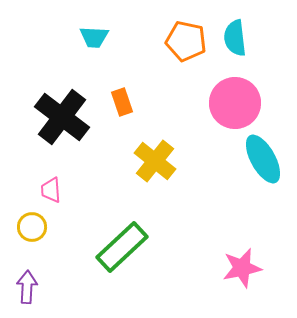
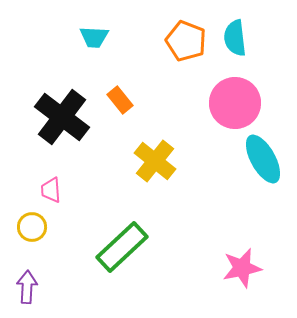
orange pentagon: rotated 9 degrees clockwise
orange rectangle: moved 2 px left, 2 px up; rotated 20 degrees counterclockwise
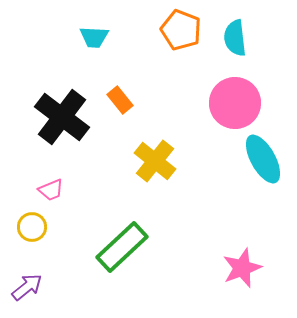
orange pentagon: moved 5 px left, 11 px up
pink trapezoid: rotated 108 degrees counterclockwise
pink star: rotated 9 degrees counterclockwise
purple arrow: rotated 48 degrees clockwise
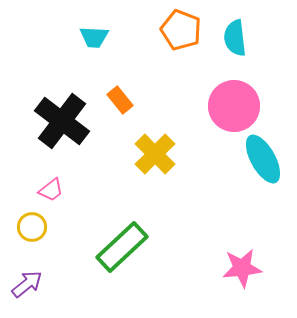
pink circle: moved 1 px left, 3 px down
black cross: moved 4 px down
yellow cross: moved 7 px up; rotated 6 degrees clockwise
pink trapezoid: rotated 16 degrees counterclockwise
pink star: rotated 15 degrees clockwise
purple arrow: moved 3 px up
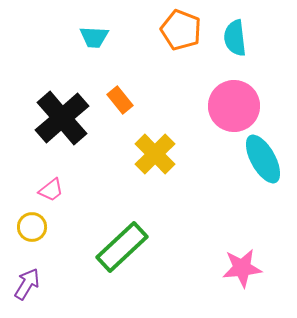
black cross: moved 3 px up; rotated 12 degrees clockwise
purple arrow: rotated 20 degrees counterclockwise
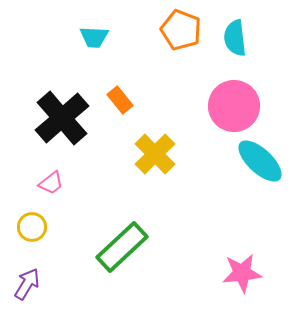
cyan ellipse: moved 3 px left, 2 px down; rotated 18 degrees counterclockwise
pink trapezoid: moved 7 px up
pink star: moved 5 px down
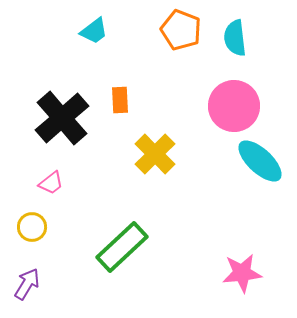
cyan trapezoid: moved 6 px up; rotated 40 degrees counterclockwise
orange rectangle: rotated 36 degrees clockwise
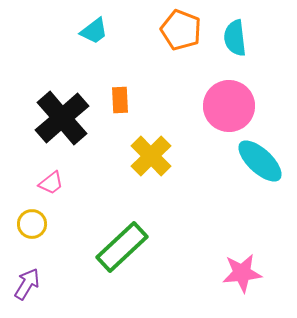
pink circle: moved 5 px left
yellow cross: moved 4 px left, 2 px down
yellow circle: moved 3 px up
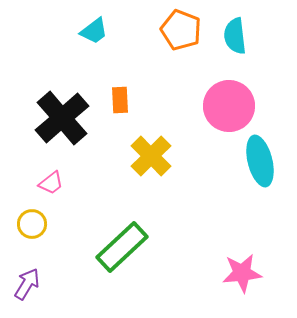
cyan semicircle: moved 2 px up
cyan ellipse: rotated 33 degrees clockwise
